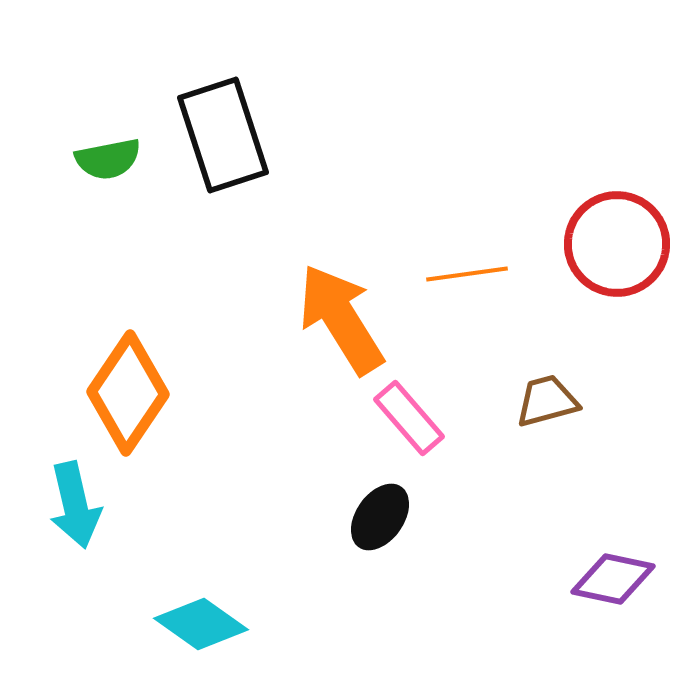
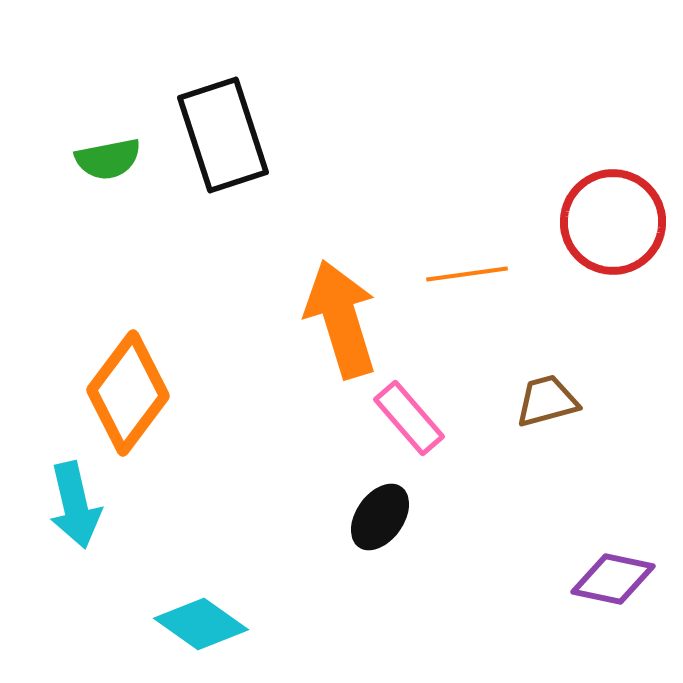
red circle: moved 4 px left, 22 px up
orange arrow: rotated 15 degrees clockwise
orange diamond: rotated 3 degrees clockwise
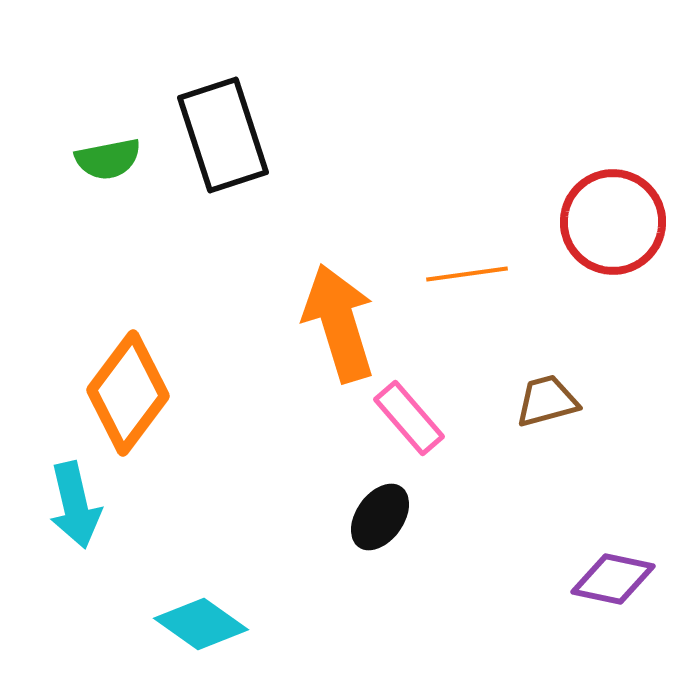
orange arrow: moved 2 px left, 4 px down
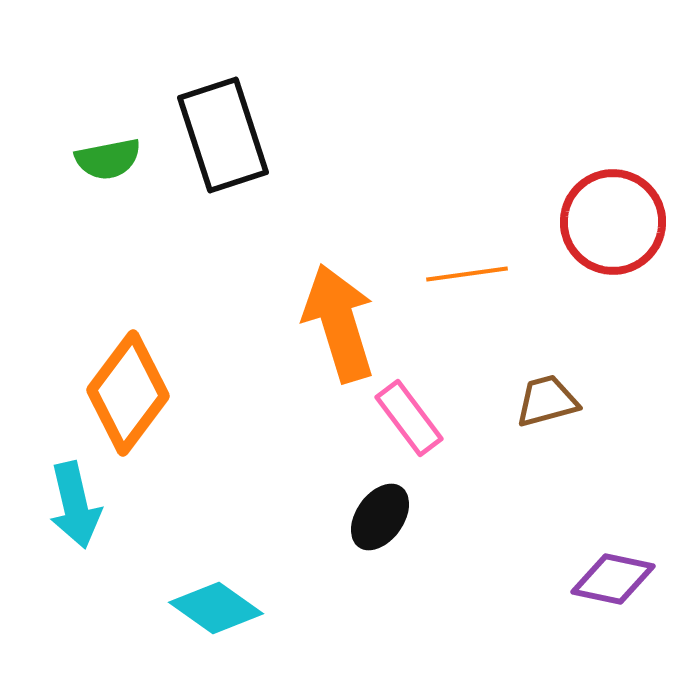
pink rectangle: rotated 4 degrees clockwise
cyan diamond: moved 15 px right, 16 px up
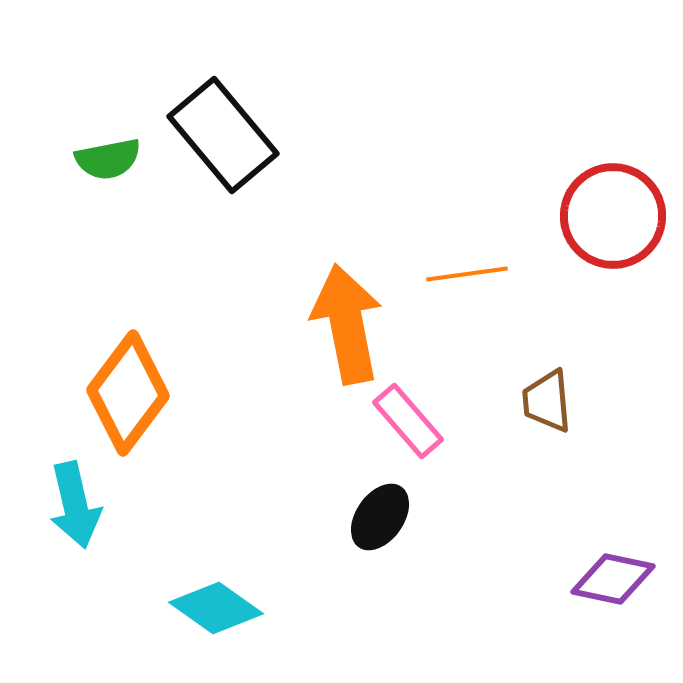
black rectangle: rotated 22 degrees counterclockwise
red circle: moved 6 px up
orange arrow: moved 8 px right, 1 px down; rotated 6 degrees clockwise
brown trapezoid: rotated 80 degrees counterclockwise
pink rectangle: moved 1 px left, 3 px down; rotated 4 degrees counterclockwise
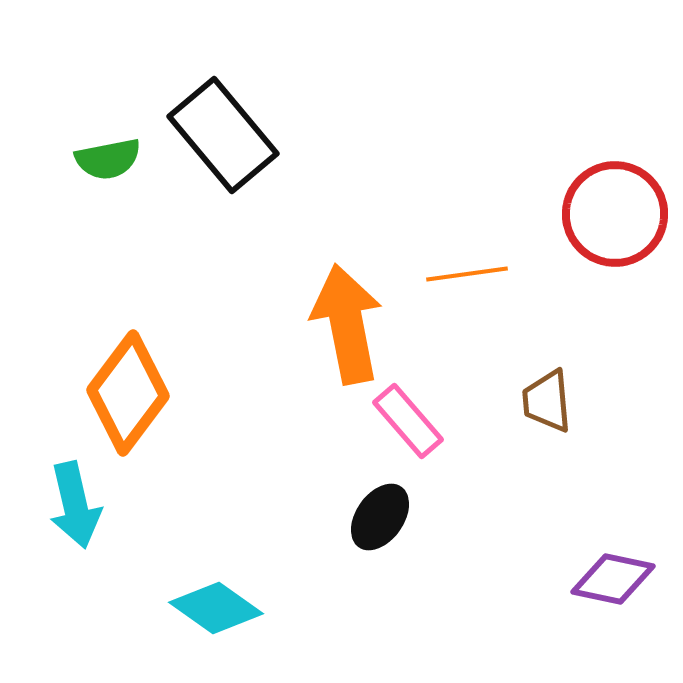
red circle: moved 2 px right, 2 px up
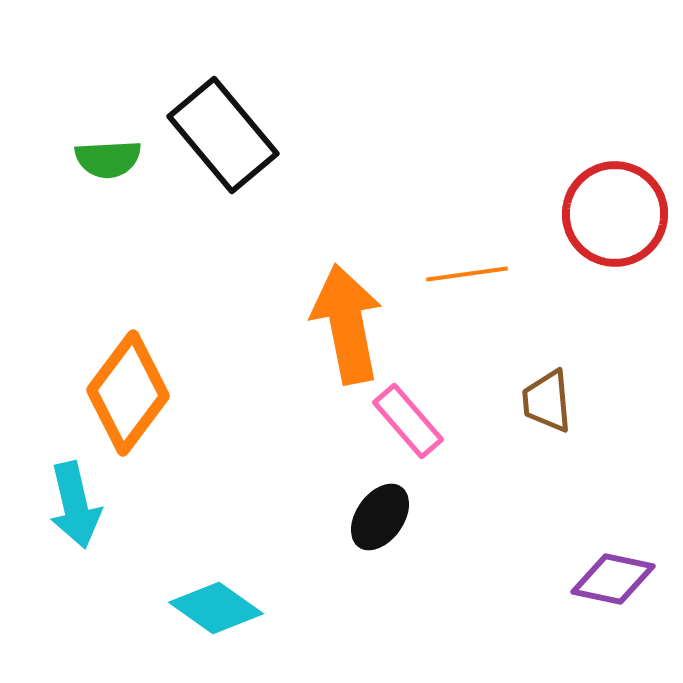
green semicircle: rotated 8 degrees clockwise
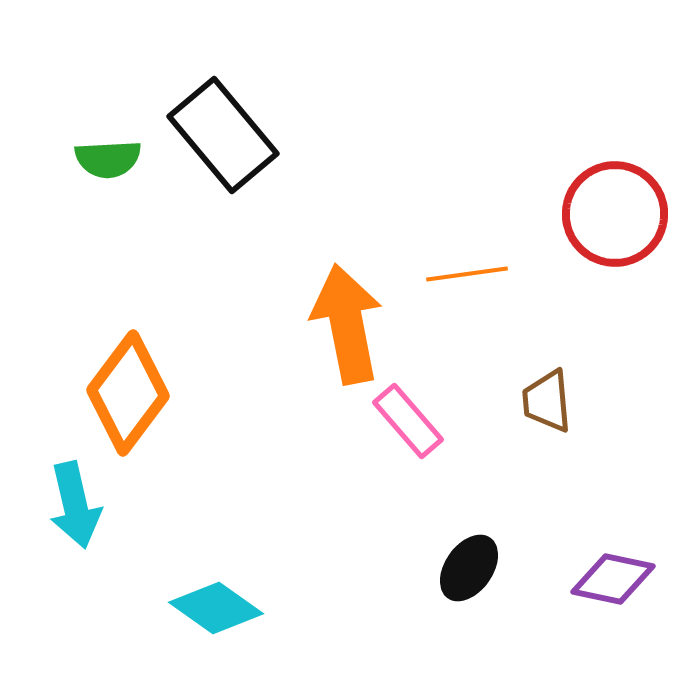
black ellipse: moved 89 px right, 51 px down
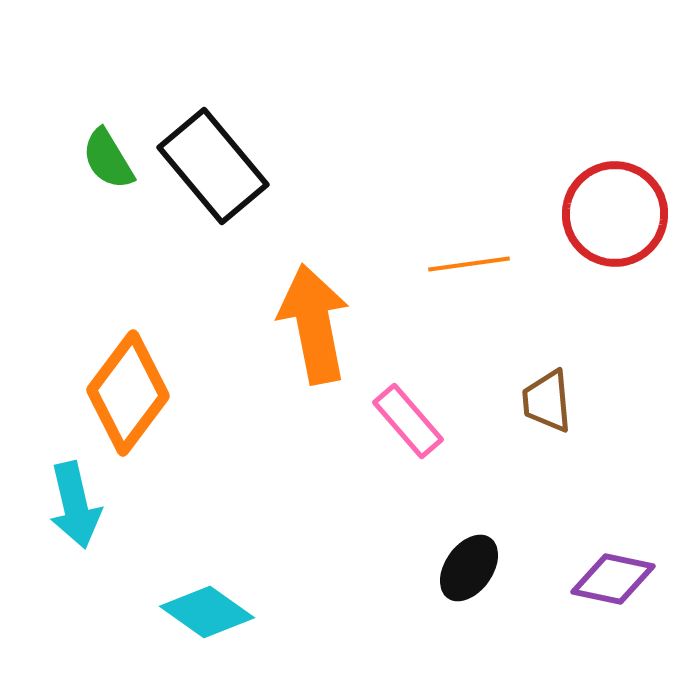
black rectangle: moved 10 px left, 31 px down
green semicircle: rotated 62 degrees clockwise
orange line: moved 2 px right, 10 px up
orange arrow: moved 33 px left
cyan diamond: moved 9 px left, 4 px down
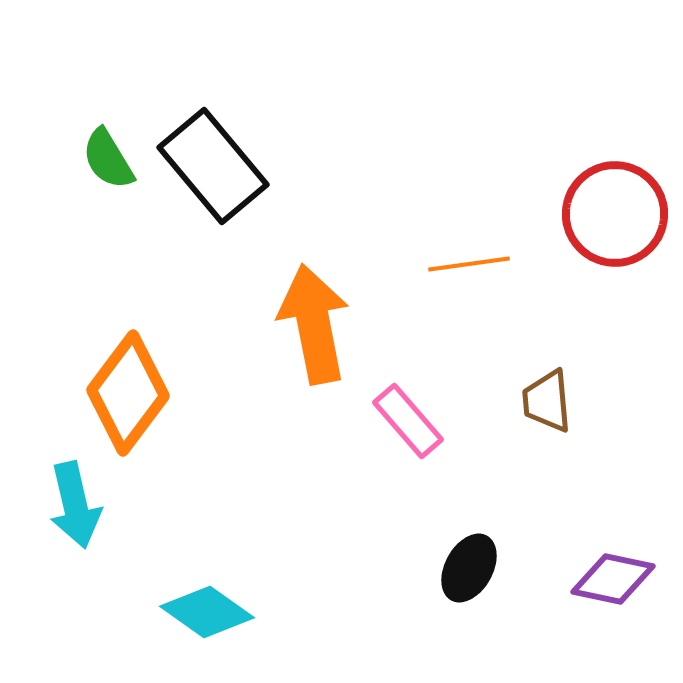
black ellipse: rotated 6 degrees counterclockwise
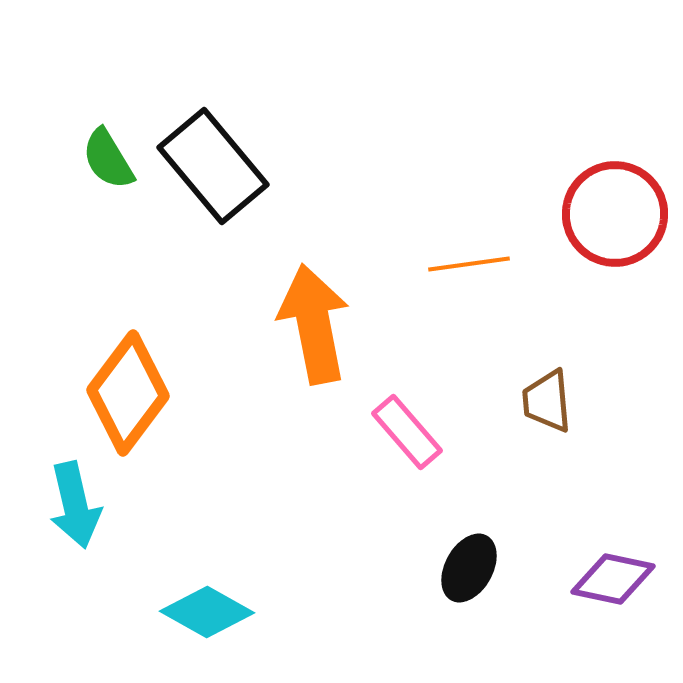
pink rectangle: moved 1 px left, 11 px down
cyan diamond: rotated 6 degrees counterclockwise
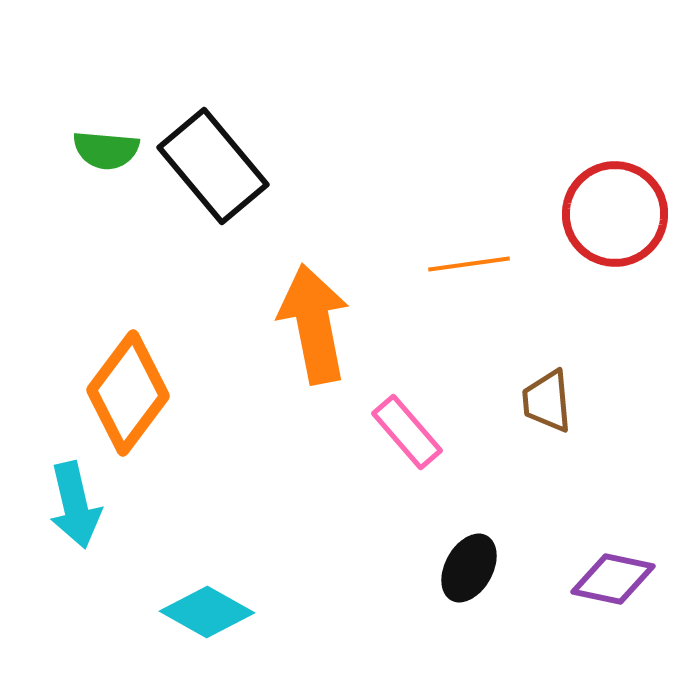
green semicircle: moved 2 px left, 9 px up; rotated 54 degrees counterclockwise
